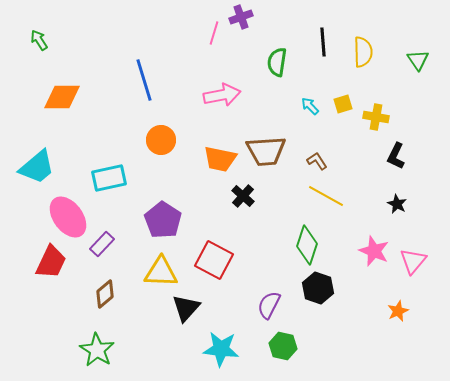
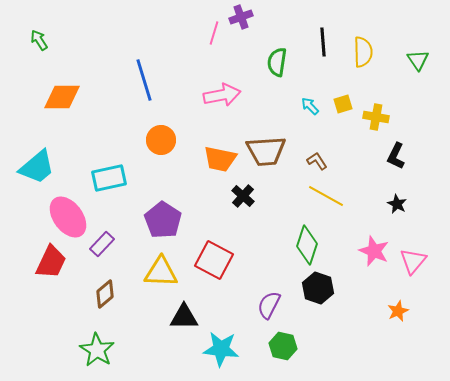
black triangle: moved 2 px left, 9 px down; rotated 48 degrees clockwise
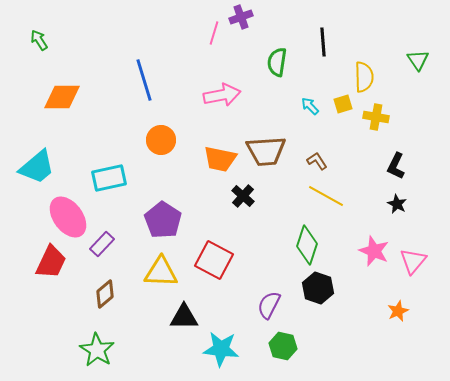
yellow semicircle: moved 1 px right, 25 px down
black L-shape: moved 10 px down
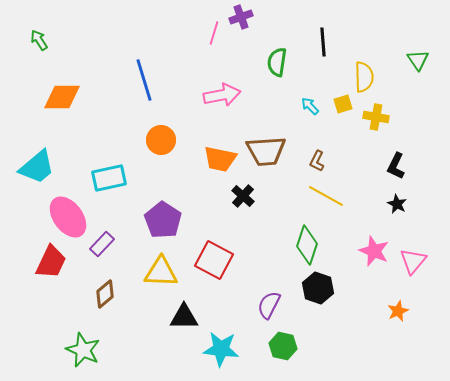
brown L-shape: rotated 120 degrees counterclockwise
green star: moved 14 px left; rotated 8 degrees counterclockwise
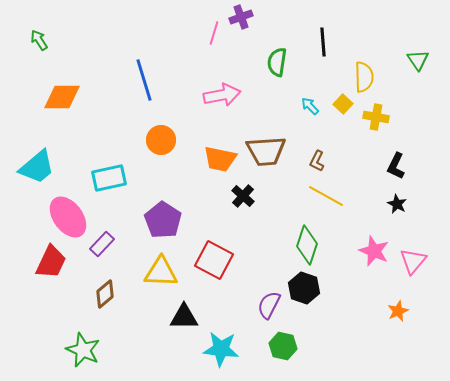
yellow square: rotated 30 degrees counterclockwise
black hexagon: moved 14 px left
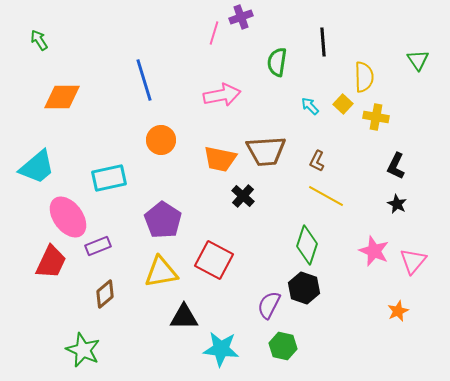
purple rectangle: moved 4 px left, 2 px down; rotated 25 degrees clockwise
yellow triangle: rotated 12 degrees counterclockwise
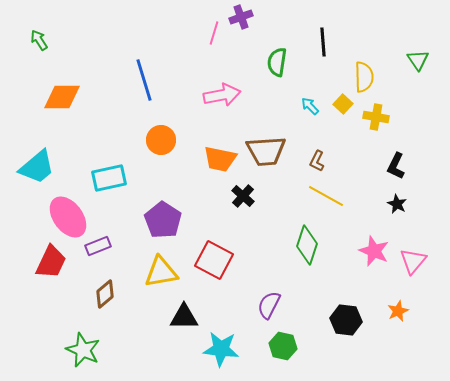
black hexagon: moved 42 px right, 32 px down; rotated 12 degrees counterclockwise
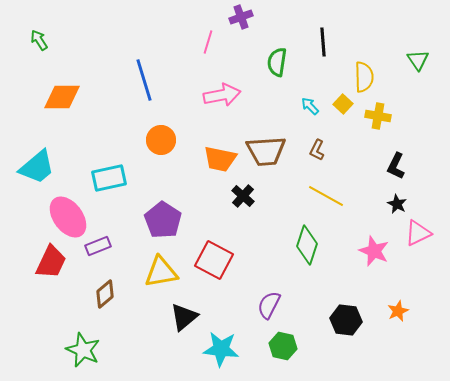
pink line: moved 6 px left, 9 px down
yellow cross: moved 2 px right, 1 px up
brown L-shape: moved 11 px up
pink triangle: moved 5 px right, 28 px up; rotated 24 degrees clockwise
black triangle: rotated 40 degrees counterclockwise
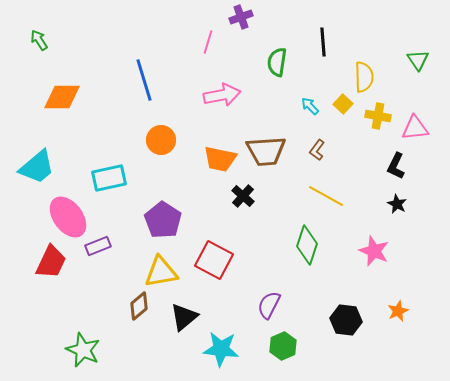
brown L-shape: rotated 10 degrees clockwise
pink triangle: moved 3 px left, 105 px up; rotated 20 degrees clockwise
brown diamond: moved 34 px right, 12 px down
green hexagon: rotated 24 degrees clockwise
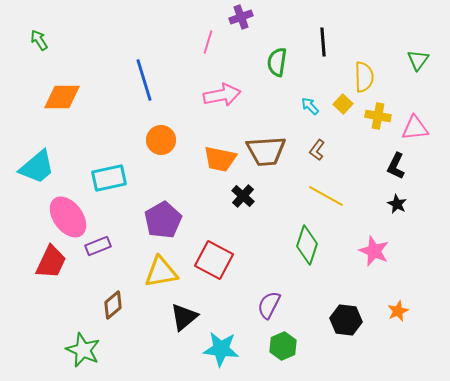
green triangle: rotated 10 degrees clockwise
purple pentagon: rotated 9 degrees clockwise
brown diamond: moved 26 px left, 1 px up
